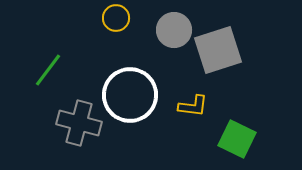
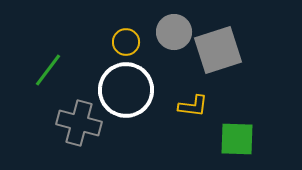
yellow circle: moved 10 px right, 24 px down
gray circle: moved 2 px down
white circle: moved 4 px left, 5 px up
green square: rotated 24 degrees counterclockwise
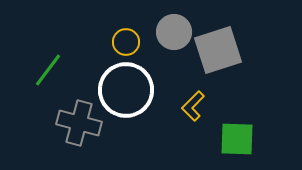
yellow L-shape: rotated 128 degrees clockwise
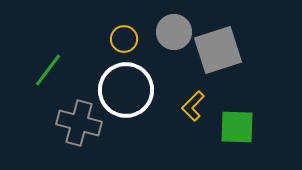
yellow circle: moved 2 px left, 3 px up
green square: moved 12 px up
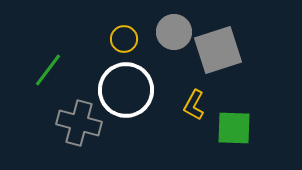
yellow L-shape: moved 1 px right, 1 px up; rotated 16 degrees counterclockwise
green square: moved 3 px left, 1 px down
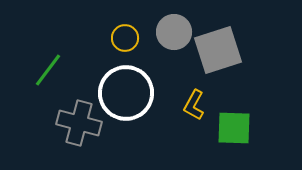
yellow circle: moved 1 px right, 1 px up
white circle: moved 3 px down
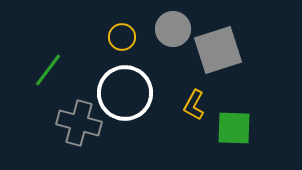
gray circle: moved 1 px left, 3 px up
yellow circle: moved 3 px left, 1 px up
white circle: moved 1 px left
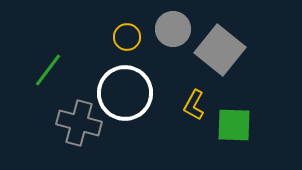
yellow circle: moved 5 px right
gray square: moved 2 px right; rotated 33 degrees counterclockwise
green square: moved 3 px up
